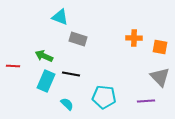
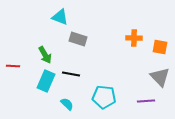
green arrow: moved 1 px right, 1 px up; rotated 144 degrees counterclockwise
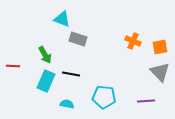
cyan triangle: moved 2 px right, 2 px down
orange cross: moved 1 px left, 3 px down; rotated 21 degrees clockwise
orange square: rotated 21 degrees counterclockwise
gray triangle: moved 5 px up
cyan semicircle: rotated 32 degrees counterclockwise
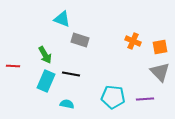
gray rectangle: moved 2 px right, 1 px down
cyan pentagon: moved 9 px right
purple line: moved 1 px left, 2 px up
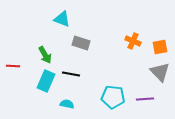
gray rectangle: moved 1 px right, 3 px down
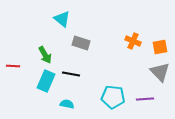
cyan triangle: rotated 18 degrees clockwise
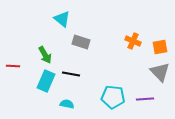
gray rectangle: moved 1 px up
